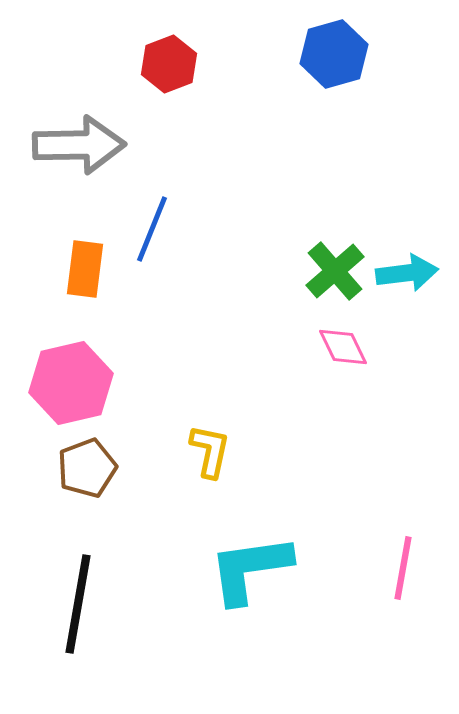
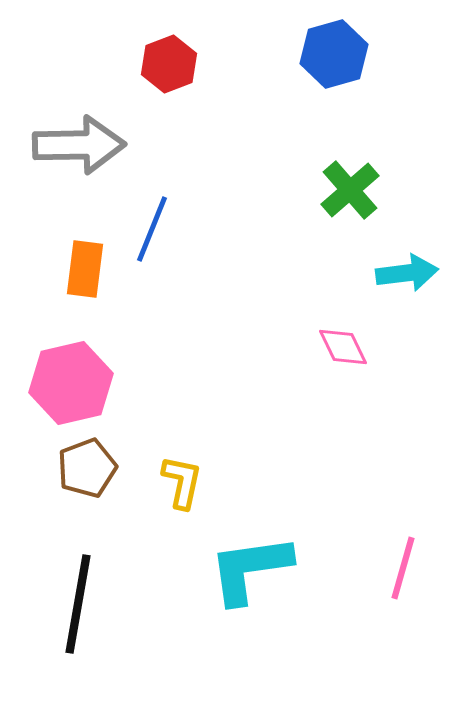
green cross: moved 15 px right, 81 px up
yellow L-shape: moved 28 px left, 31 px down
pink line: rotated 6 degrees clockwise
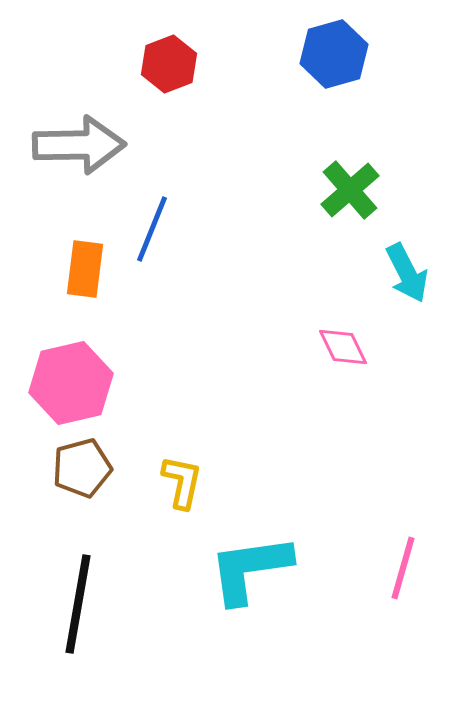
cyan arrow: rotated 70 degrees clockwise
brown pentagon: moved 5 px left; rotated 6 degrees clockwise
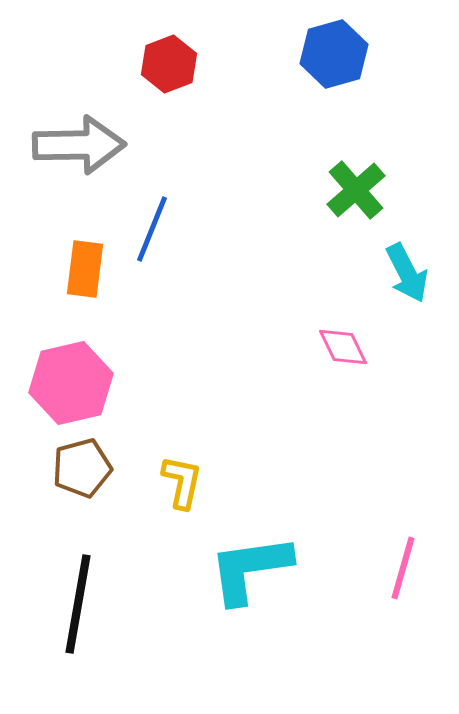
green cross: moved 6 px right
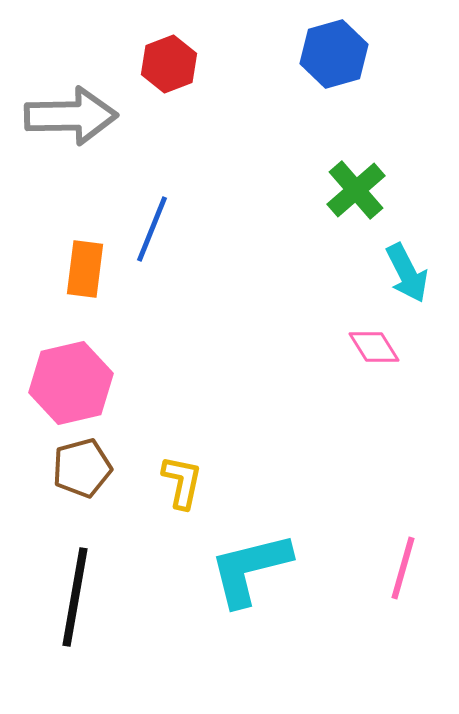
gray arrow: moved 8 px left, 29 px up
pink diamond: moved 31 px right; rotated 6 degrees counterclockwise
cyan L-shape: rotated 6 degrees counterclockwise
black line: moved 3 px left, 7 px up
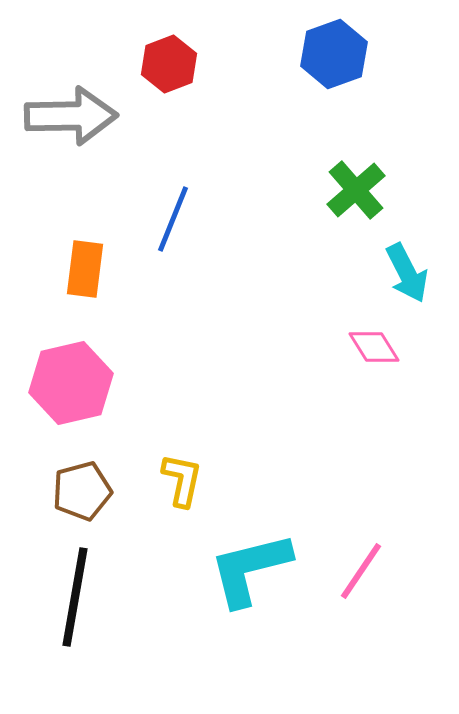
blue hexagon: rotated 4 degrees counterclockwise
blue line: moved 21 px right, 10 px up
brown pentagon: moved 23 px down
yellow L-shape: moved 2 px up
pink line: moved 42 px left, 3 px down; rotated 18 degrees clockwise
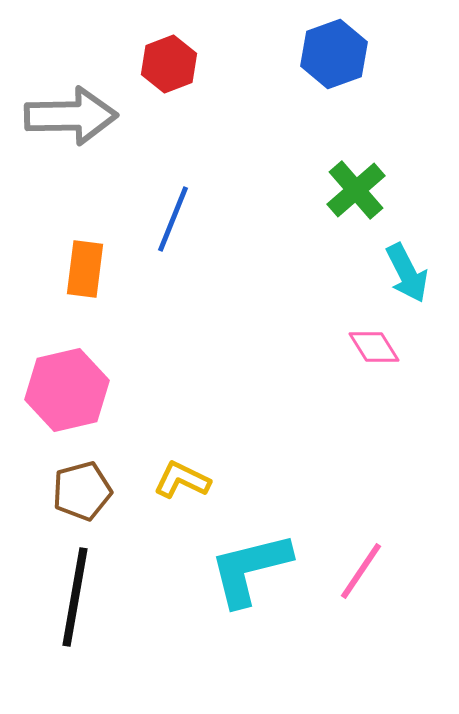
pink hexagon: moved 4 px left, 7 px down
yellow L-shape: rotated 76 degrees counterclockwise
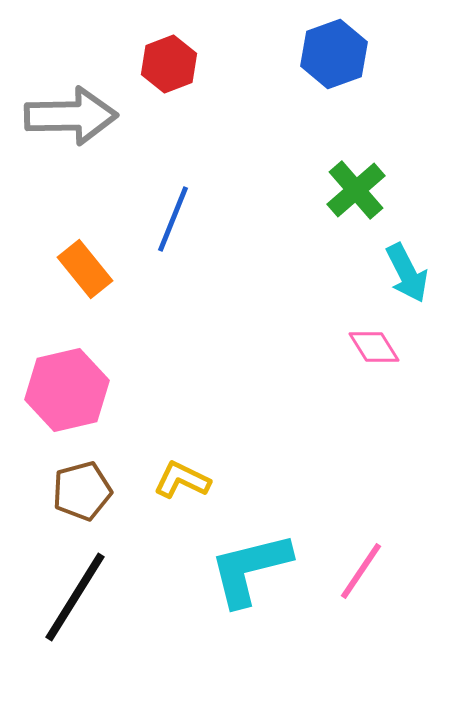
orange rectangle: rotated 46 degrees counterclockwise
black line: rotated 22 degrees clockwise
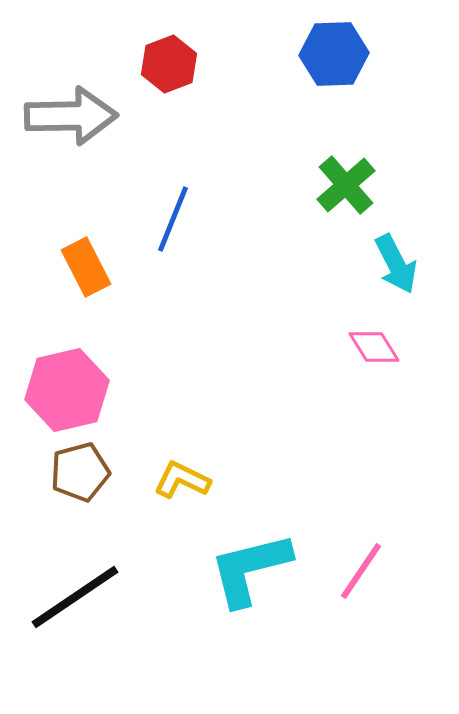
blue hexagon: rotated 18 degrees clockwise
green cross: moved 10 px left, 5 px up
orange rectangle: moved 1 px right, 2 px up; rotated 12 degrees clockwise
cyan arrow: moved 11 px left, 9 px up
brown pentagon: moved 2 px left, 19 px up
black line: rotated 24 degrees clockwise
